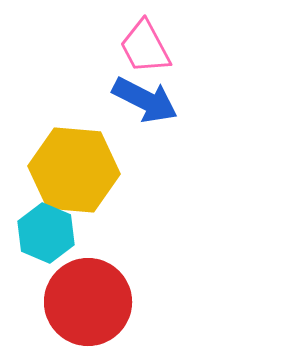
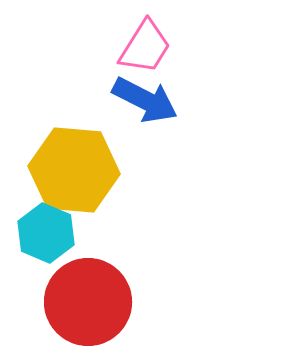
pink trapezoid: rotated 120 degrees counterclockwise
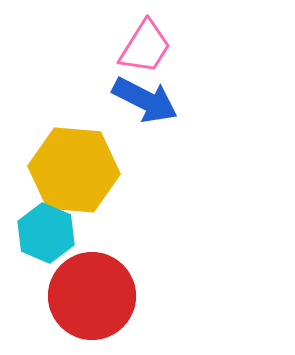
red circle: moved 4 px right, 6 px up
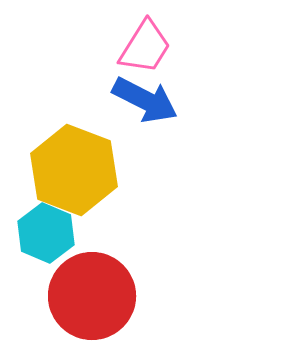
yellow hexagon: rotated 16 degrees clockwise
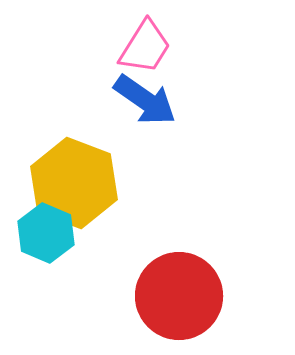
blue arrow: rotated 8 degrees clockwise
yellow hexagon: moved 13 px down
red circle: moved 87 px right
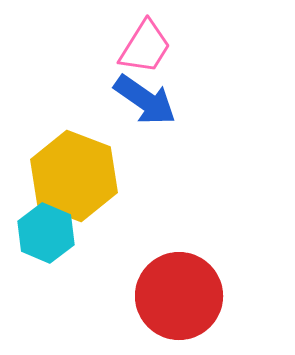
yellow hexagon: moved 7 px up
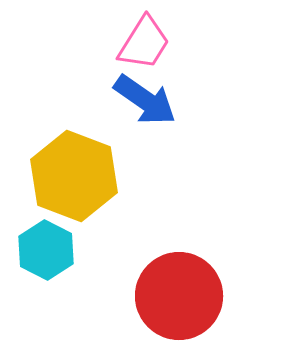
pink trapezoid: moved 1 px left, 4 px up
cyan hexagon: moved 17 px down; rotated 4 degrees clockwise
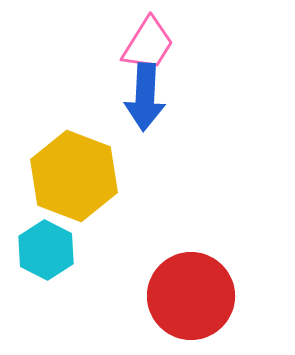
pink trapezoid: moved 4 px right, 1 px down
blue arrow: moved 3 px up; rotated 58 degrees clockwise
red circle: moved 12 px right
